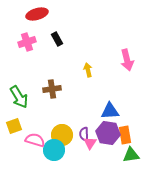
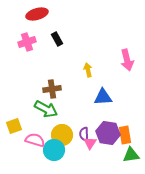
green arrow: moved 27 px right, 12 px down; rotated 30 degrees counterclockwise
blue triangle: moved 7 px left, 14 px up
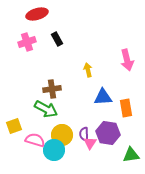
orange rectangle: moved 1 px right, 27 px up
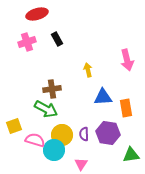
pink triangle: moved 9 px left, 21 px down
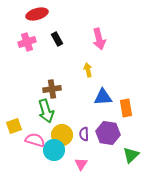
pink arrow: moved 28 px left, 21 px up
green arrow: moved 2 px down; rotated 45 degrees clockwise
green triangle: rotated 36 degrees counterclockwise
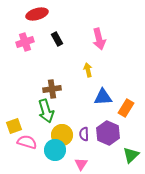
pink cross: moved 2 px left
orange rectangle: rotated 42 degrees clockwise
purple hexagon: rotated 15 degrees clockwise
pink semicircle: moved 8 px left, 2 px down
cyan circle: moved 1 px right
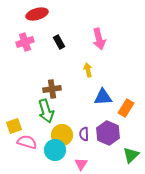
black rectangle: moved 2 px right, 3 px down
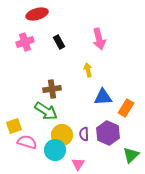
green arrow: rotated 40 degrees counterclockwise
pink triangle: moved 3 px left
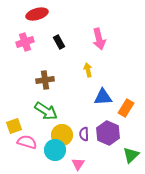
brown cross: moved 7 px left, 9 px up
